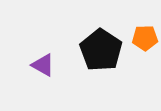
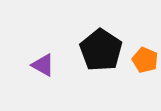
orange pentagon: moved 22 px down; rotated 25 degrees clockwise
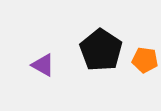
orange pentagon: rotated 15 degrees counterclockwise
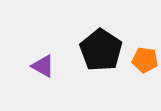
purple triangle: moved 1 px down
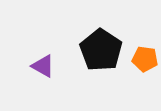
orange pentagon: moved 1 px up
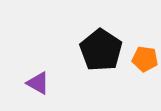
purple triangle: moved 5 px left, 17 px down
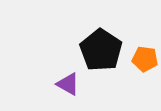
purple triangle: moved 30 px right, 1 px down
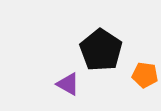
orange pentagon: moved 16 px down
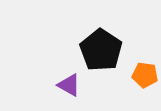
purple triangle: moved 1 px right, 1 px down
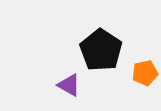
orange pentagon: moved 2 px up; rotated 20 degrees counterclockwise
